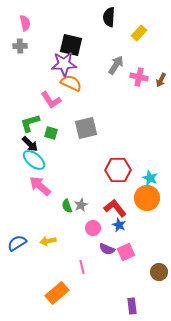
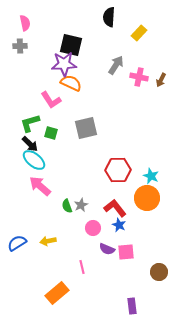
cyan star: moved 1 px right, 2 px up
pink square: rotated 18 degrees clockwise
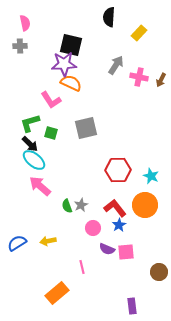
orange circle: moved 2 px left, 7 px down
blue star: rotated 16 degrees clockwise
